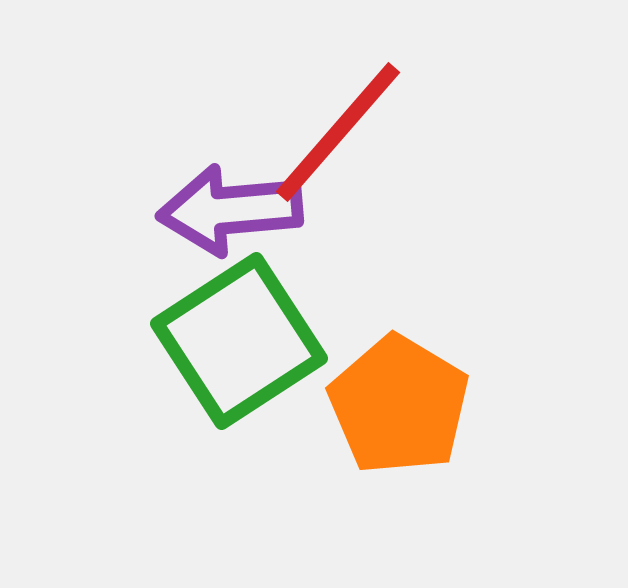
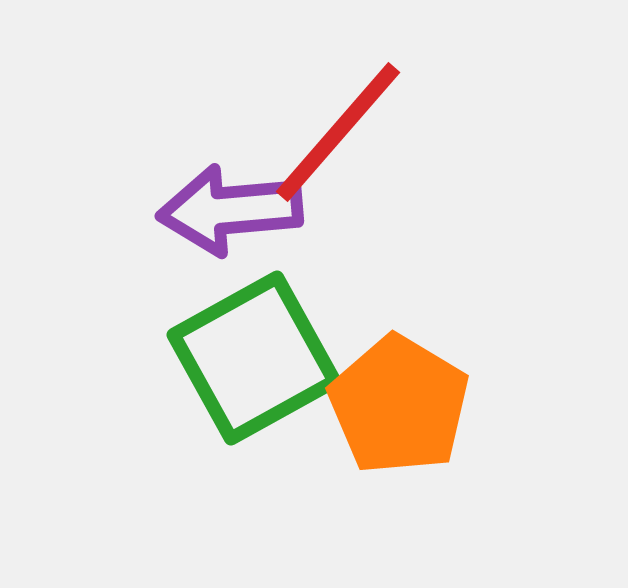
green square: moved 15 px right, 17 px down; rotated 4 degrees clockwise
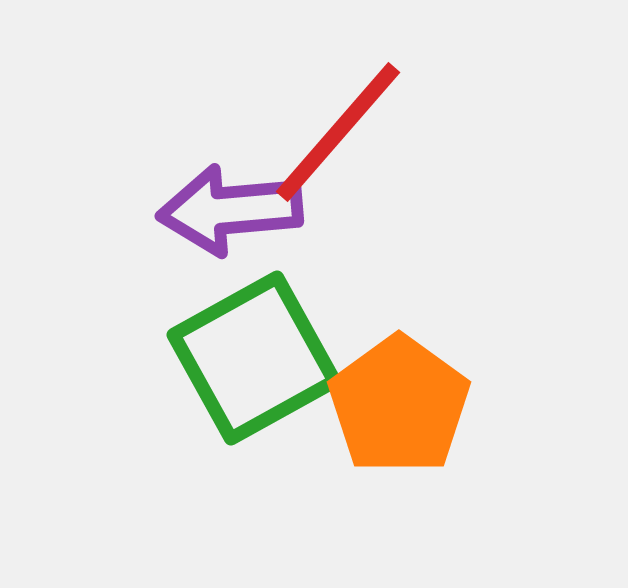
orange pentagon: rotated 5 degrees clockwise
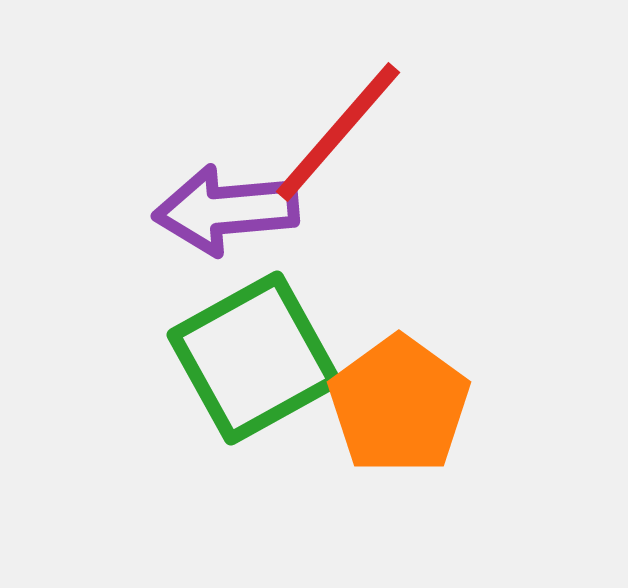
purple arrow: moved 4 px left
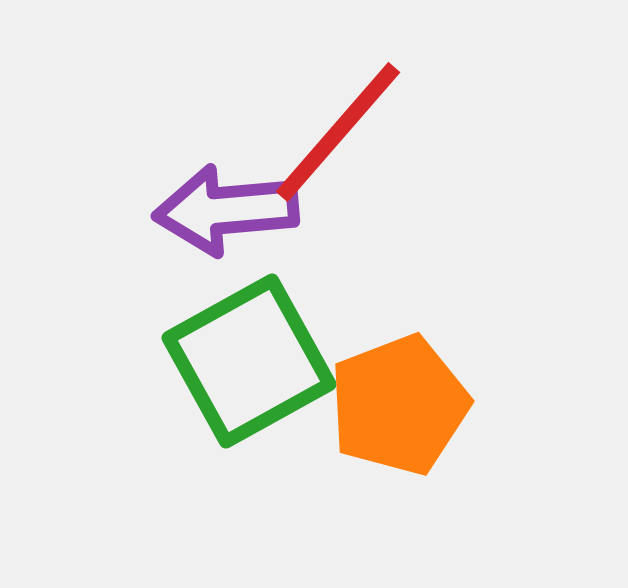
green square: moved 5 px left, 3 px down
orange pentagon: rotated 15 degrees clockwise
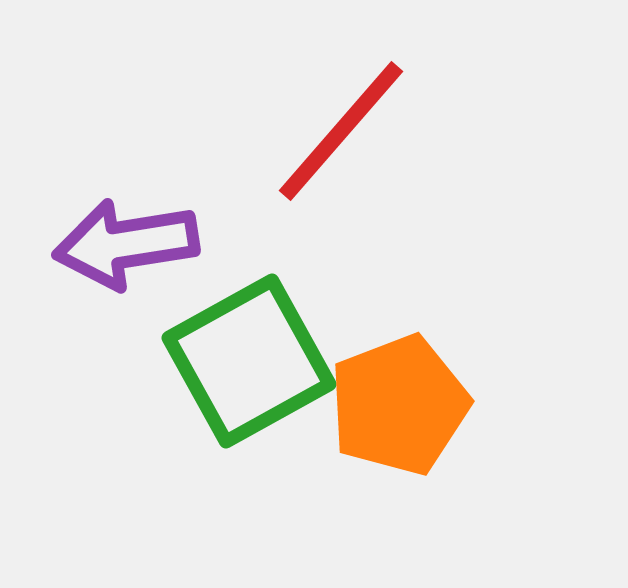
red line: moved 3 px right, 1 px up
purple arrow: moved 100 px left, 34 px down; rotated 4 degrees counterclockwise
